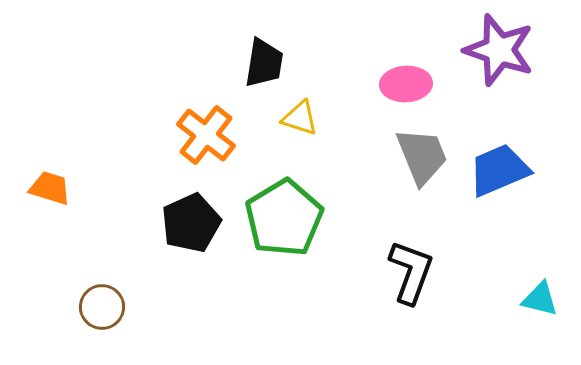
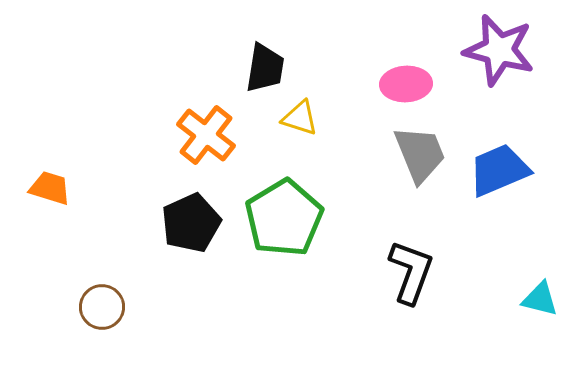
purple star: rotated 4 degrees counterclockwise
black trapezoid: moved 1 px right, 5 px down
gray trapezoid: moved 2 px left, 2 px up
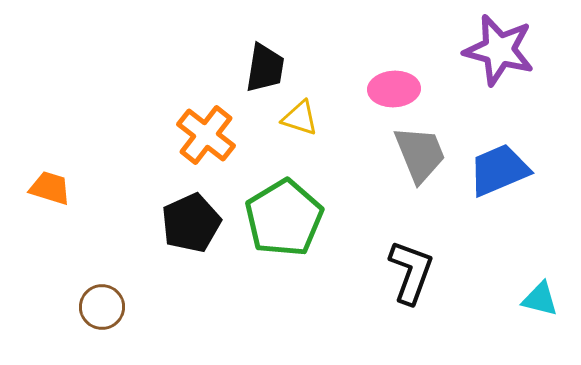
pink ellipse: moved 12 px left, 5 px down
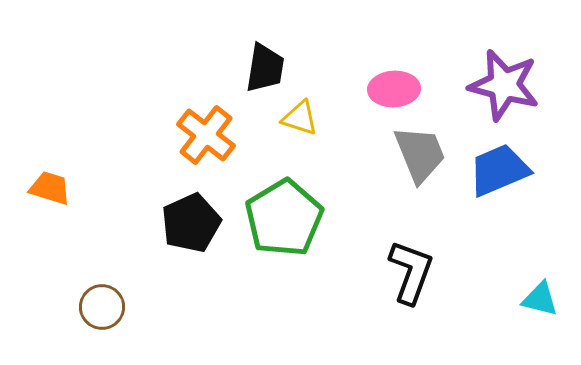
purple star: moved 5 px right, 35 px down
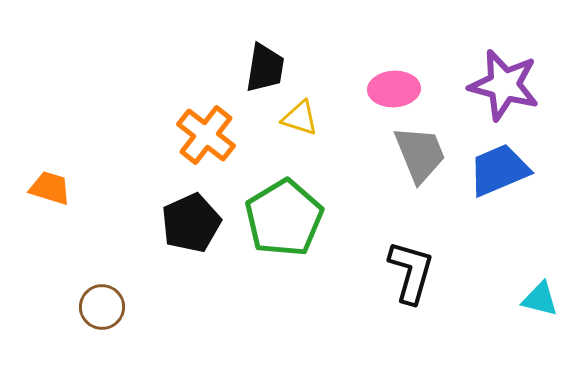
black L-shape: rotated 4 degrees counterclockwise
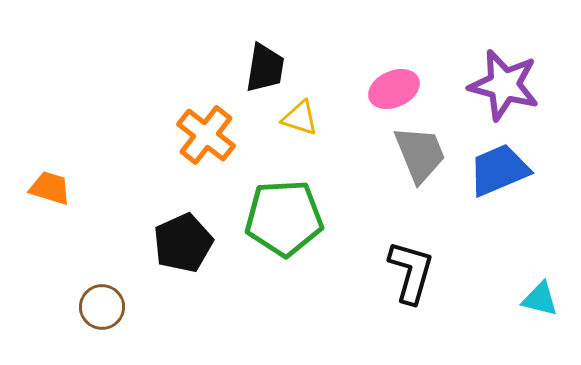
pink ellipse: rotated 21 degrees counterclockwise
green pentagon: rotated 28 degrees clockwise
black pentagon: moved 8 px left, 20 px down
